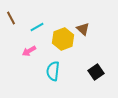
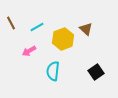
brown line: moved 5 px down
brown triangle: moved 3 px right
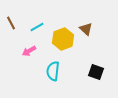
black square: rotated 35 degrees counterclockwise
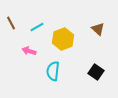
brown triangle: moved 12 px right
pink arrow: rotated 48 degrees clockwise
black square: rotated 14 degrees clockwise
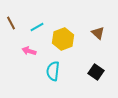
brown triangle: moved 4 px down
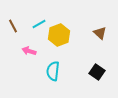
brown line: moved 2 px right, 3 px down
cyan line: moved 2 px right, 3 px up
brown triangle: moved 2 px right
yellow hexagon: moved 4 px left, 4 px up
black square: moved 1 px right
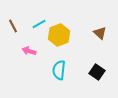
cyan semicircle: moved 6 px right, 1 px up
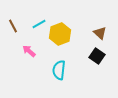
yellow hexagon: moved 1 px right, 1 px up
pink arrow: rotated 24 degrees clockwise
black square: moved 16 px up
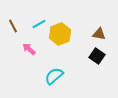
brown triangle: moved 1 px left, 1 px down; rotated 32 degrees counterclockwise
pink arrow: moved 2 px up
cyan semicircle: moved 5 px left, 6 px down; rotated 42 degrees clockwise
